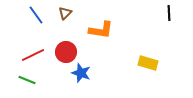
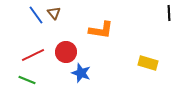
brown triangle: moved 11 px left; rotated 24 degrees counterclockwise
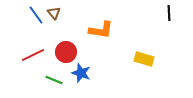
yellow rectangle: moved 4 px left, 4 px up
green line: moved 27 px right
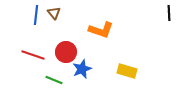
blue line: rotated 42 degrees clockwise
orange L-shape: rotated 10 degrees clockwise
red line: rotated 45 degrees clockwise
yellow rectangle: moved 17 px left, 12 px down
blue star: moved 1 px right, 4 px up; rotated 30 degrees clockwise
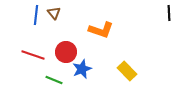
yellow rectangle: rotated 30 degrees clockwise
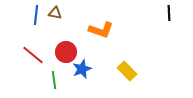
brown triangle: moved 1 px right; rotated 40 degrees counterclockwise
red line: rotated 20 degrees clockwise
green line: rotated 60 degrees clockwise
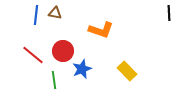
red circle: moved 3 px left, 1 px up
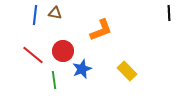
blue line: moved 1 px left
orange L-shape: rotated 40 degrees counterclockwise
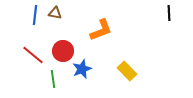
green line: moved 1 px left, 1 px up
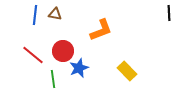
brown triangle: moved 1 px down
blue star: moved 3 px left, 1 px up
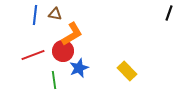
black line: rotated 21 degrees clockwise
orange L-shape: moved 29 px left, 4 px down; rotated 10 degrees counterclockwise
red line: rotated 60 degrees counterclockwise
green line: moved 1 px right, 1 px down
